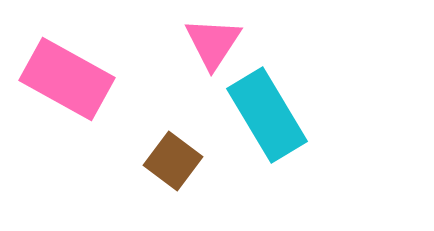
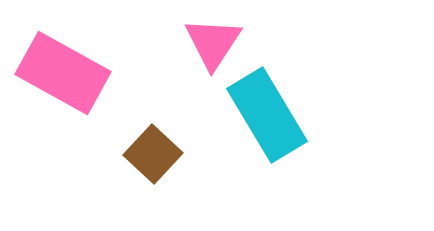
pink rectangle: moved 4 px left, 6 px up
brown square: moved 20 px left, 7 px up; rotated 6 degrees clockwise
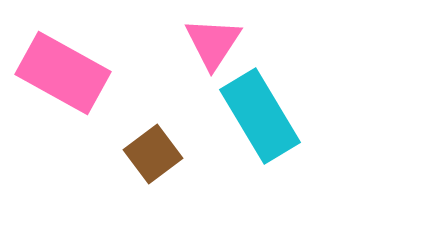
cyan rectangle: moved 7 px left, 1 px down
brown square: rotated 10 degrees clockwise
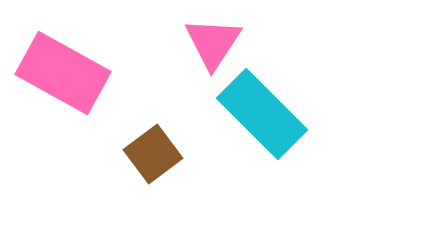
cyan rectangle: moved 2 px right, 2 px up; rotated 14 degrees counterclockwise
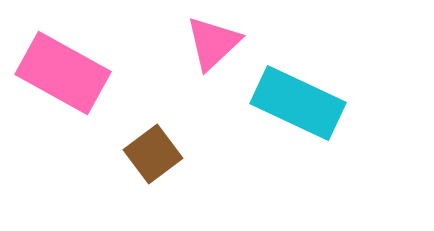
pink triangle: rotated 14 degrees clockwise
cyan rectangle: moved 36 px right, 11 px up; rotated 20 degrees counterclockwise
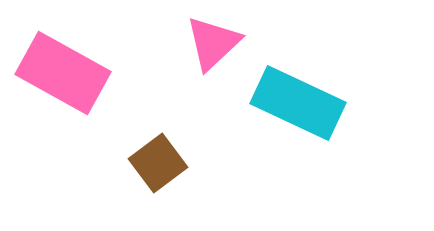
brown square: moved 5 px right, 9 px down
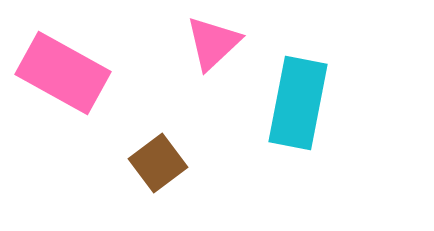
cyan rectangle: rotated 76 degrees clockwise
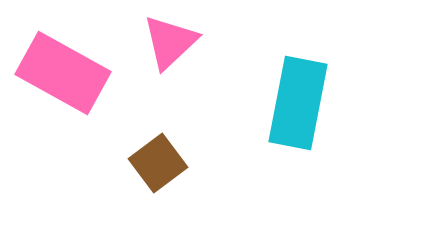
pink triangle: moved 43 px left, 1 px up
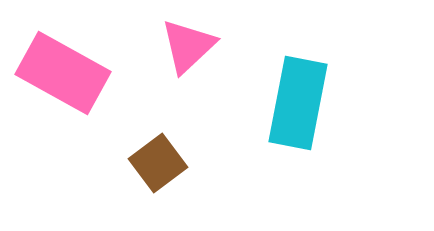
pink triangle: moved 18 px right, 4 px down
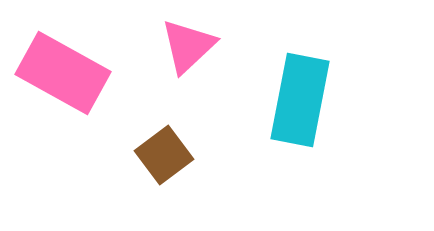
cyan rectangle: moved 2 px right, 3 px up
brown square: moved 6 px right, 8 px up
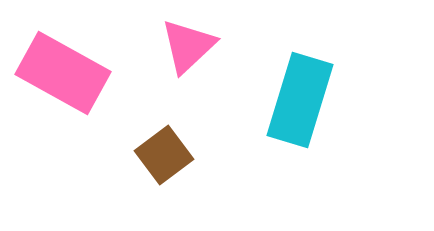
cyan rectangle: rotated 6 degrees clockwise
